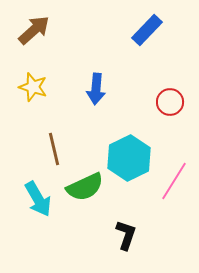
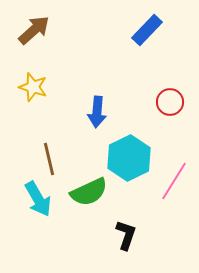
blue arrow: moved 1 px right, 23 px down
brown line: moved 5 px left, 10 px down
green semicircle: moved 4 px right, 5 px down
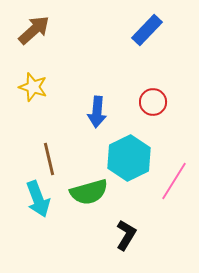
red circle: moved 17 px left
green semicircle: rotated 9 degrees clockwise
cyan arrow: rotated 9 degrees clockwise
black L-shape: rotated 12 degrees clockwise
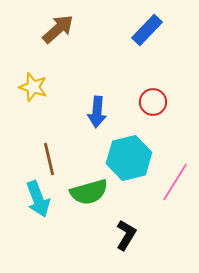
brown arrow: moved 24 px right, 1 px up
cyan hexagon: rotated 12 degrees clockwise
pink line: moved 1 px right, 1 px down
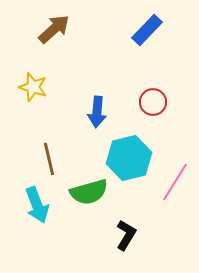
brown arrow: moved 4 px left
cyan arrow: moved 1 px left, 6 px down
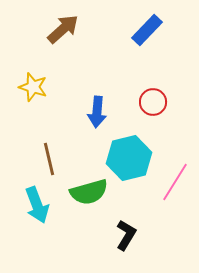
brown arrow: moved 9 px right
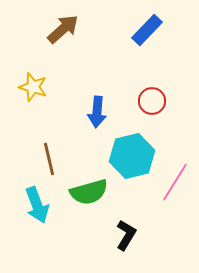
red circle: moved 1 px left, 1 px up
cyan hexagon: moved 3 px right, 2 px up
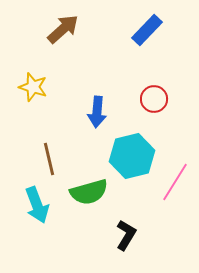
red circle: moved 2 px right, 2 px up
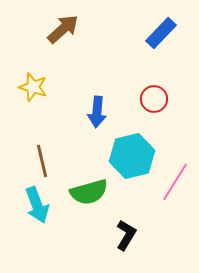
blue rectangle: moved 14 px right, 3 px down
brown line: moved 7 px left, 2 px down
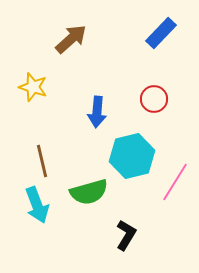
brown arrow: moved 8 px right, 10 px down
